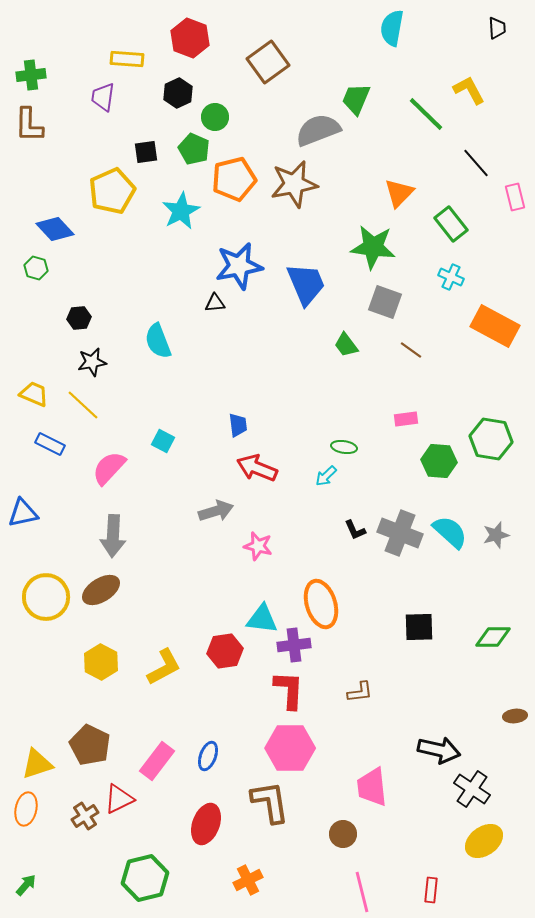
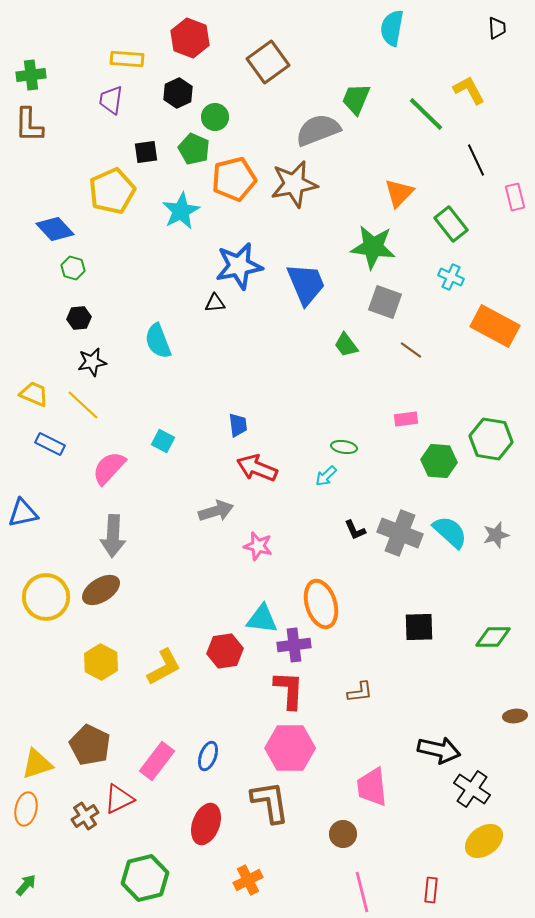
purple trapezoid at (103, 97): moved 8 px right, 3 px down
black line at (476, 163): moved 3 px up; rotated 16 degrees clockwise
green hexagon at (36, 268): moved 37 px right
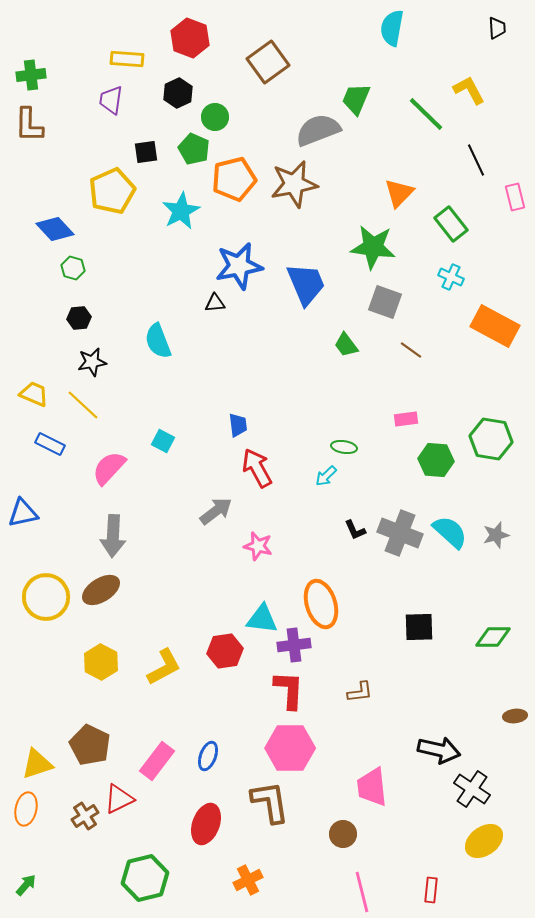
green hexagon at (439, 461): moved 3 px left, 1 px up
red arrow at (257, 468): rotated 39 degrees clockwise
gray arrow at (216, 511): rotated 20 degrees counterclockwise
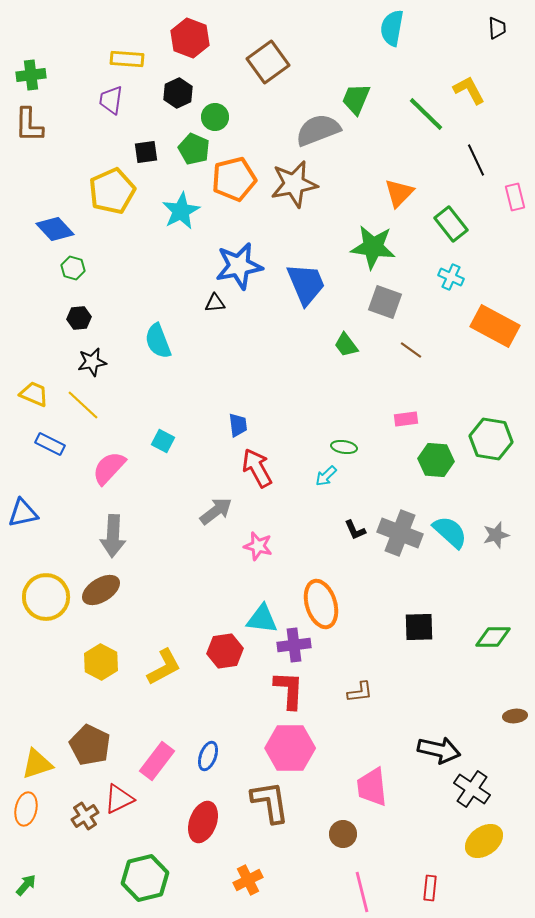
red ellipse at (206, 824): moved 3 px left, 2 px up
red rectangle at (431, 890): moved 1 px left, 2 px up
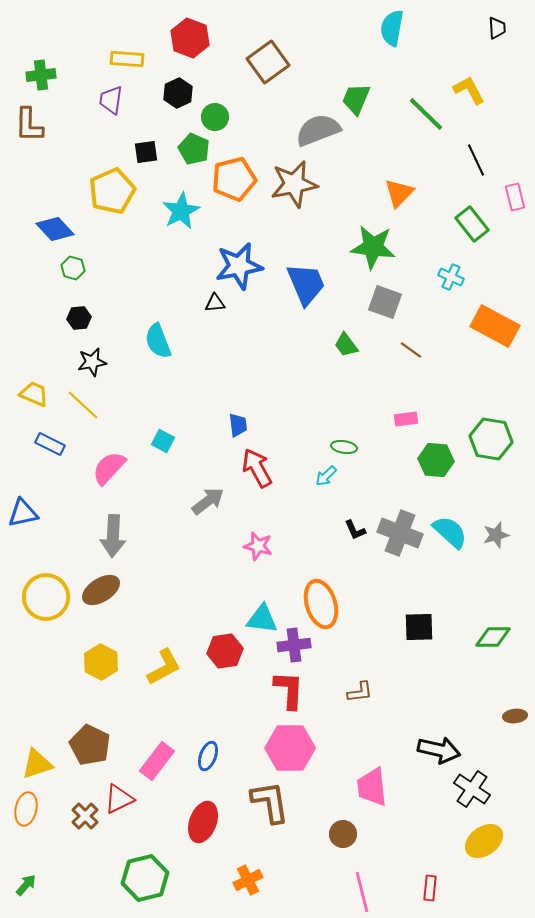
green cross at (31, 75): moved 10 px right
green rectangle at (451, 224): moved 21 px right
gray arrow at (216, 511): moved 8 px left, 10 px up
brown cross at (85, 816): rotated 12 degrees counterclockwise
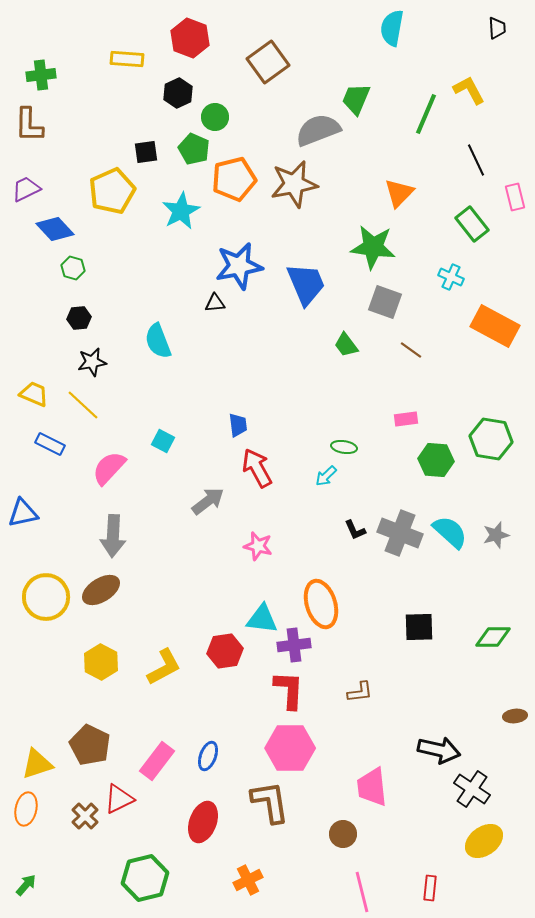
purple trapezoid at (111, 100): moved 85 px left, 89 px down; rotated 56 degrees clockwise
green line at (426, 114): rotated 69 degrees clockwise
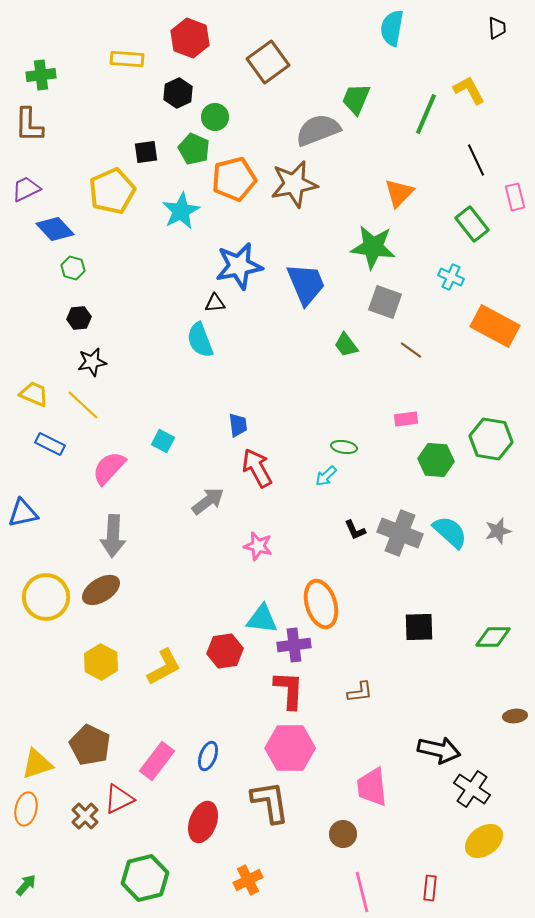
cyan semicircle at (158, 341): moved 42 px right, 1 px up
gray star at (496, 535): moved 2 px right, 4 px up
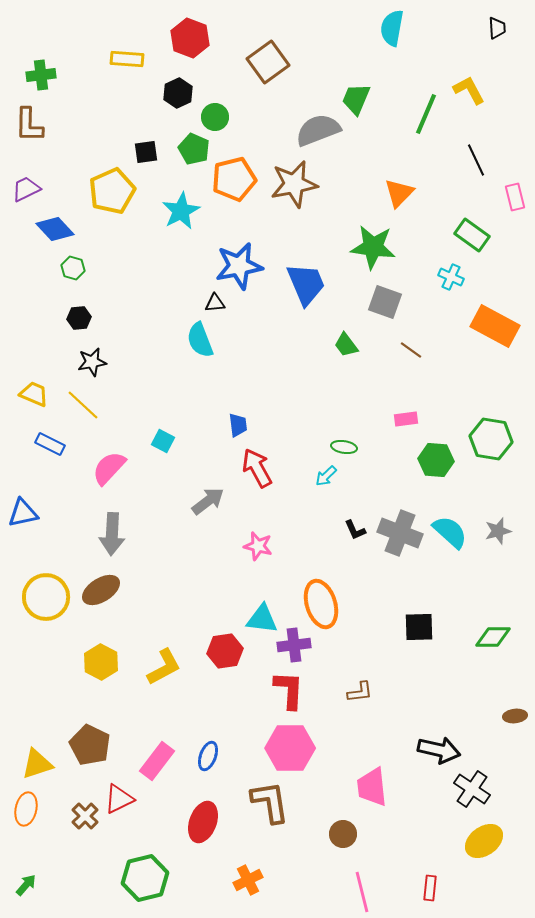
green rectangle at (472, 224): moved 11 px down; rotated 16 degrees counterclockwise
gray arrow at (113, 536): moved 1 px left, 2 px up
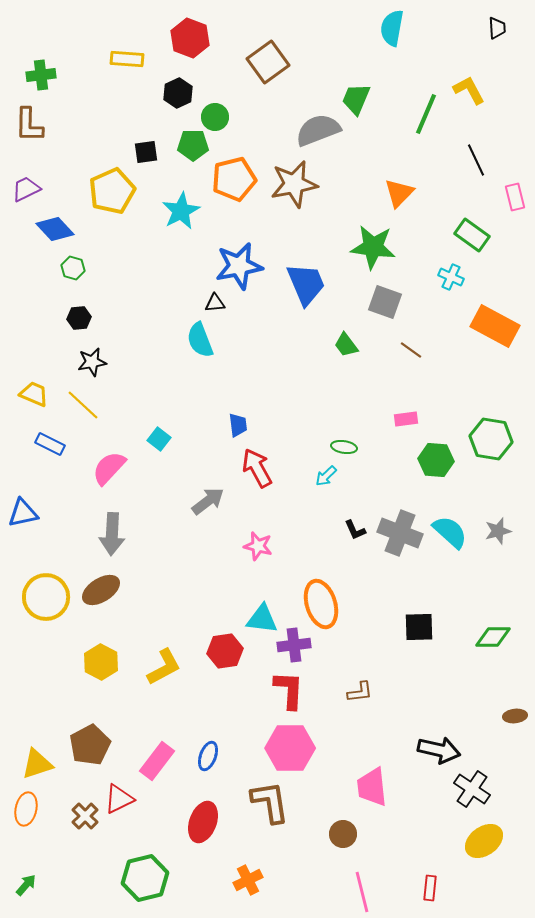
green pentagon at (194, 149): moved 1 px left, 4 px up; rotated 24 degrees counterclockwise
cyan square at (163, 441): moved 4 px left, 2 px up; rotated 10 degrees clockwise
brown pentagon at (90, 745): rotated 18 degrees clockwise
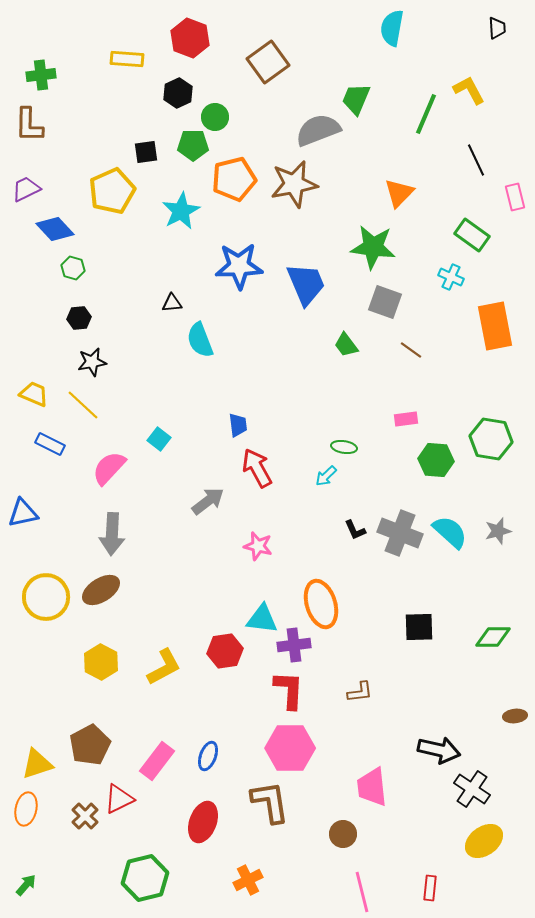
blue star at (239, 266): rotated 9 degrees clockwise
black triangle at (215, 303): moved 43 px left
orange rectangle at (495, 326): rotated 51 degrees clockwise
